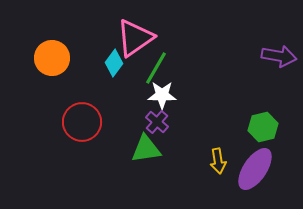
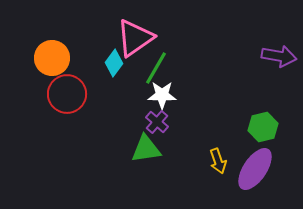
red circle: moved 15 px left, 28 px up
yellow arrow: rotated 10 degrees counterclockwise
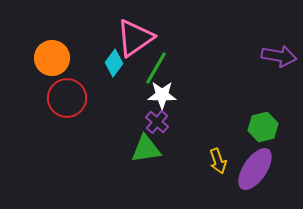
red circle: moved 4 px down
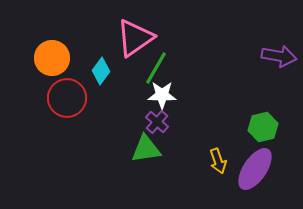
cyan diamond: moved 13 px left, 8 px down
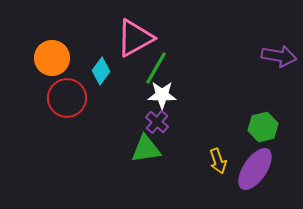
pink triangle: rotated 6 degrees clockwise
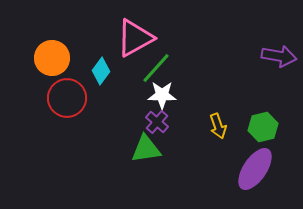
green line: rotated 12 degrees clockwise
yellow arrow: moved 35 px up
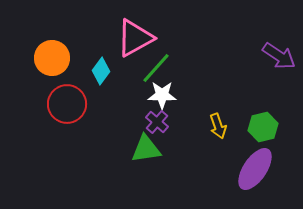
purple arrow: rotated 24 degrees clockwise
red circle: moved 6 px down
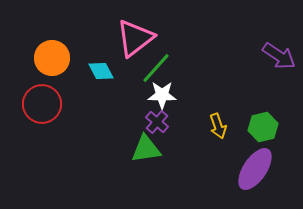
pink triangle: rotated 9 degrees counterclockwise
cyan diamond: rotated 64 degrees counterclockwise
red circle: moved 25 px left
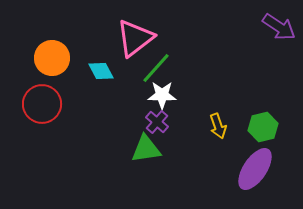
purple arrow: moved 29 px up
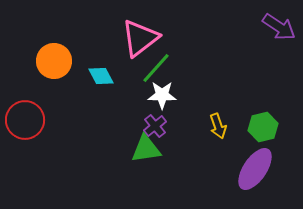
pink triangle: moved 5 px right
orange circle: moved 2 px right, 3 px down
cyan diamond: moved 5 px down
red circle: moved 17 px left, 16 px down
purple cross: moved 2 px left, 4 px down; rotated 10 degrees clockwise
